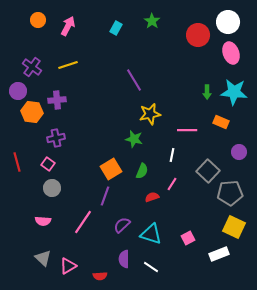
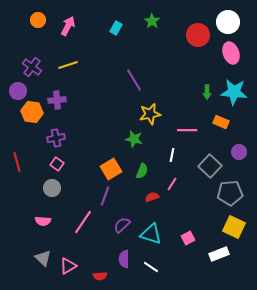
pink square at (48, 164): moved 9 px right
gray square at (208, 171): moved 2 px right, 5 px up
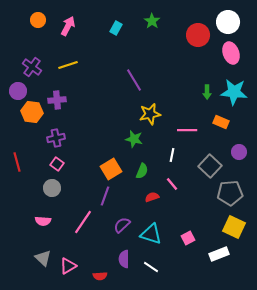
pink line at (172, 184): rotated 72 degrees counterclockwise
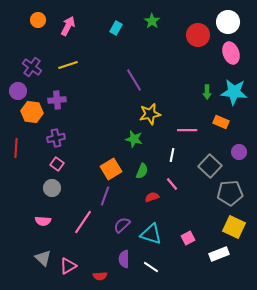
red line at (17, 162): moved 1 px left, 14 px up; rotated 18 degrees clockwise
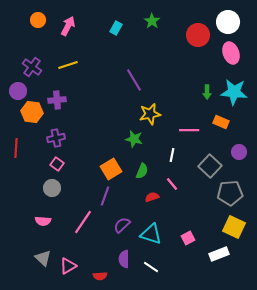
pink line at (187, 130): moved 2 px right
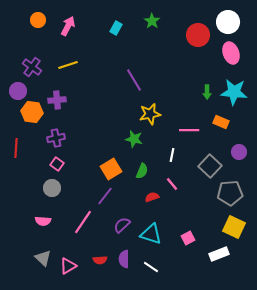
purple line at (105, 196): rotated 18 degrees clockwise
red semicircle at (100, 276): moved 16 px up
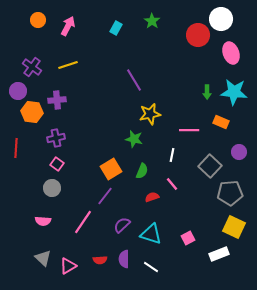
white circle at (228, 22): moved 7 px left, 3 px up
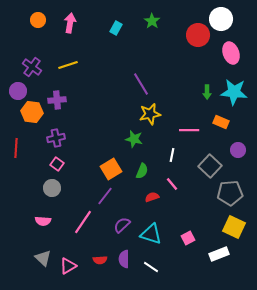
pink arrow at (68, 26): moved 2 px right, 3 px up; rotated 18 degrees counterclockwise
purple line at (134, 80): moved 7 px right, 4 px down
purple circle at (239, 152): moved 1 px left, 2 px up
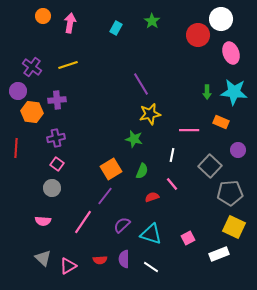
orange circle at (38, 20): moved 5 px right, 4 px up
